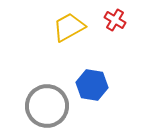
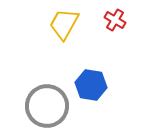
yellow trapezoid: moved 5 px left, 3 px up; rotated 32 degrees counterclockwise
blue hexagon: moved 1 px left
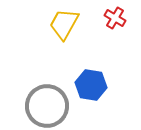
red cross: moved 2 px up
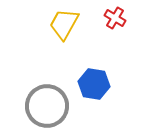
blue hexagon: moved 3 px right, 1 px up
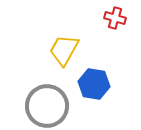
red cross: rotated 15 degrees counterclockwise
yellow trapezoid: moved 26 px down
